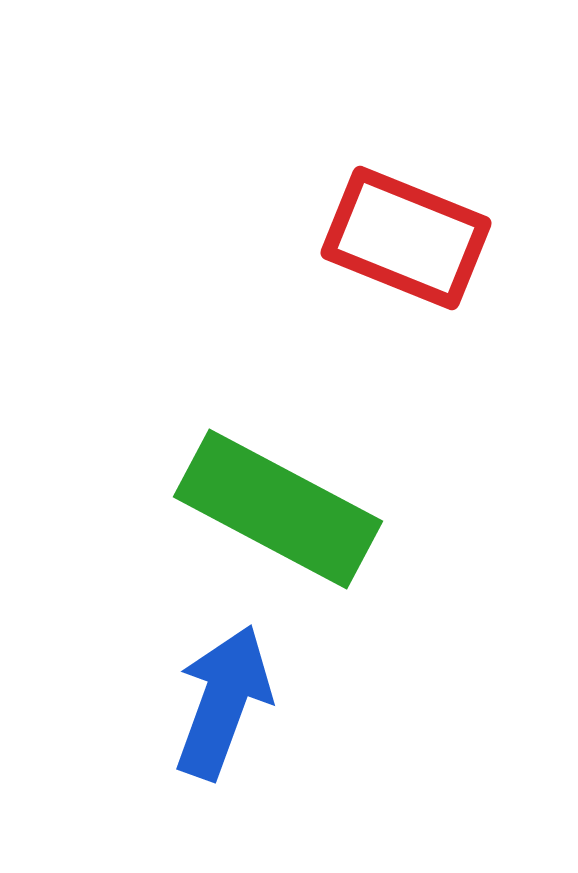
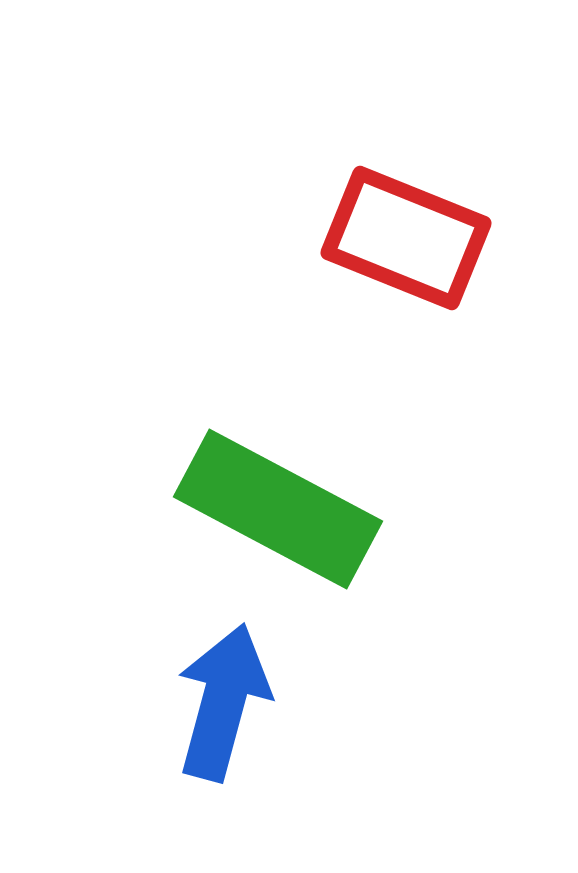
blue arrow: rotated 5 degrees counterclockwise
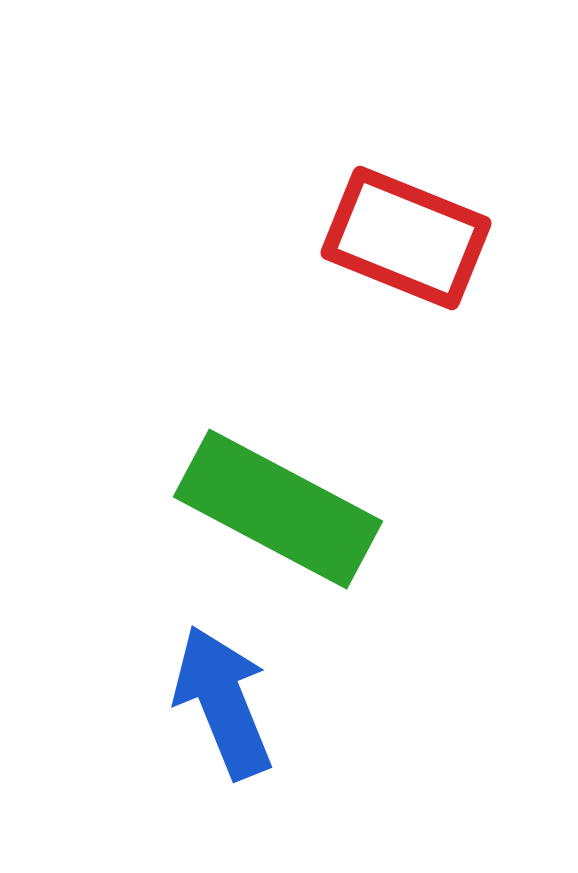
blue arrow: rotated 37 degrees counterclockwise
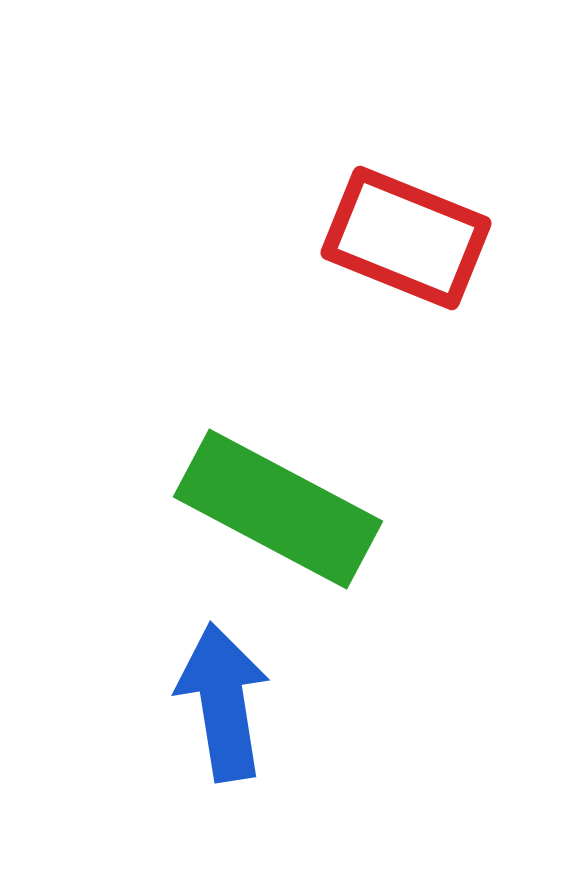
blue arrow: rotated 13 degrees clockwise
